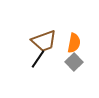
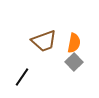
black line: moved 16 px left, 18 px down
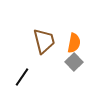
brown trapezoid: rotated 84 degrees counterclockwise
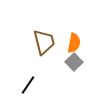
brown trapezoid: moved 1 px down
black line: moved 6 px right, 8 px down
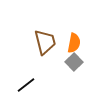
brown trapezoid: moved 1 px right
black line: moved 2 px left; rotated 18 degrees clockwise
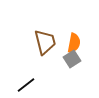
gray square: moved 2 px left, 3 px up; rotated 12 degrees clockwise
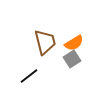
orange semicircle: rotated 48 degrees clockwise
black line: moved 3 px right, 9 px up
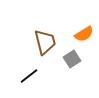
orange semicircle: moved 10 px right, 9 px up
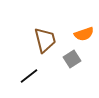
orange semicircle: rotated 12 degrees clockwise
brown trapezoid: moved 2 px up
